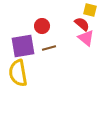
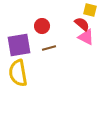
pink triangle: moved 1 px up; rotated 12 degrees counterclockwise
purple square: moved 4 px left, 1 px up
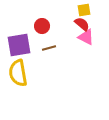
yellow square: moved 6 px left; rotated 24 degrees counterclockwise
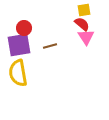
red circle: moved 18 px left, 2 px down
pink triangle: rotated 30 degrees clockwise
brown line: moved 1 px right, 2 px up
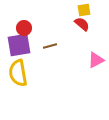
pink triangle: moved 10 px right, 23 px down; rotated 36 degrees clockwise
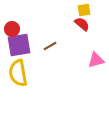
red circle: moved 12 px left, 1 px down
brown line: rotated 16 degrees counterclockwise
pink triangle: rotated 12 degrees clockwise
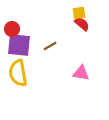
yellow square: moved 5 px left, 3 px down
purple square: rotated 15 degrees clockwise
pink triangle: moved 15 px left, 13 px down; rotated 24 degrees clockwise
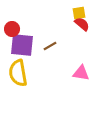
purple square: moved 3 px right
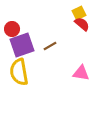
yellow square: rotated 16 degrees counterclockwise
purple square: rotated 25 degrees counterclockwise
yellow semicircle: moved 1 px right, 1 px up
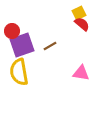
red circle: moved 2 px down
